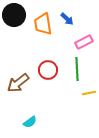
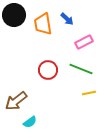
green line: moved 4 px right; rotated 65 degrees counterclockwise
brown arrow: moved 2 px left, 18 px down
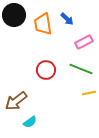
red circle: moved 2 px left
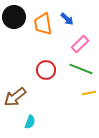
black circle: moved 2 px down
pink rectangle: moved 4 px left, 2 px down; rotated 18 degrees counterclockwise
brown arrow: moved 1 px left, 4 px up
cyan semicircle: rotated 32 degrees counterclockwise
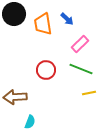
black circle: moved 3 px up
brown arrow: rotated 35 degrees clockwise
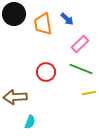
red circle: moved 2 px down
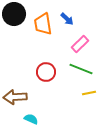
cyan semicircle: moved 1 px right, 3 px up; rotated 88 degrees counterclockwise
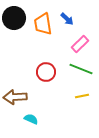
black circle: moved 4 px down
yellow line: moved 7 px left, 3 px down
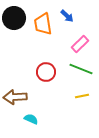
blue arrow: moved 3 px up
